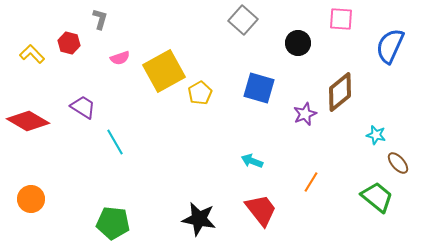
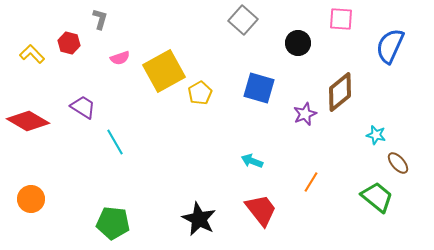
black star: rotated 16 degrees clockwise
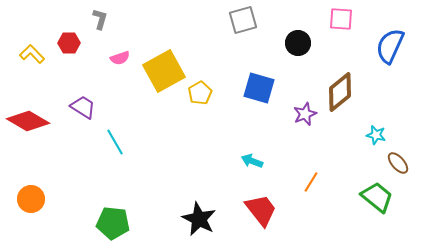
gray square: rotated 32 degrees clockwise
red hexagon: rotated 15 degrees counterclockwise
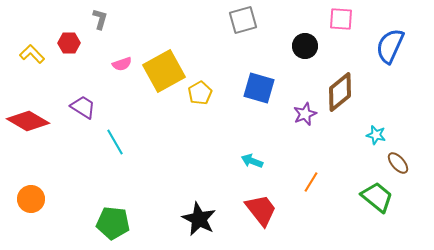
black circle: moved 7 px right, 3 px down
pink semicircle: moved 2 px right, 6 px down
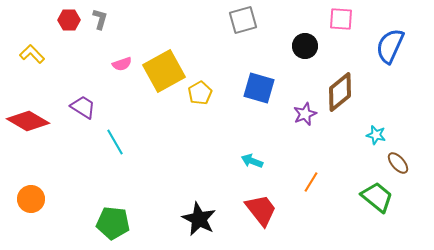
red hexagon: moved 23 px up
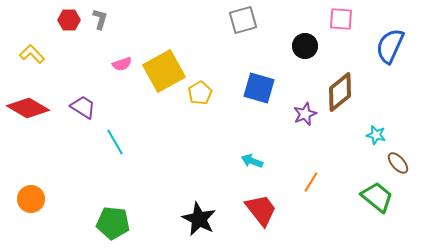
red diamond: moved 13 px up
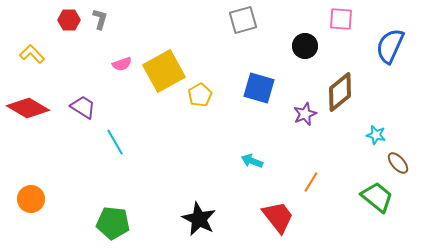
yellow pentagon: moved 2 px down
red trapezoid: moved 17 px right, 7 px down
